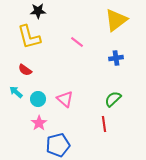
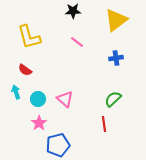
black star: moved 35 px right
cyan arrow: rotated 32 degrees clockwise
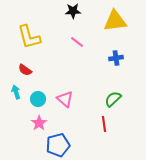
yellow triangle: moved 1 px left, 1 px down; rotated 30 degrees clockwise
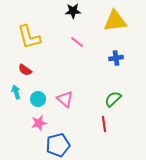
pink star: rotated 21 degrees clockwise
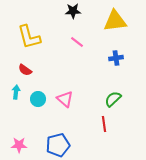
cyan arrow: rotated 24 degrees clockwise
pink star: moved 20 px left, 22 px down; rotated 14 degrees clockwise
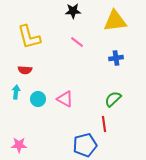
red semicircle: rotated 32 degrees counterclockwise
pink triangle: rotated 12 degrees counterclockwise
blue pentagon: moved 27 px right
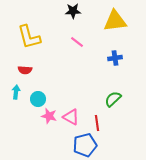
blue cross: moved 1 px left
pink triangle: moved 6 px right, 18 px down
red line: moved 7 px left, 1 px up
pink star: moved 30 px right, 29 px up; rotated 14 degrees clockwise
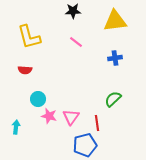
pink line: moved 1 px left
cyan arrow: moved 35 px down
pink triangle: rotated 36 degrees clockwise
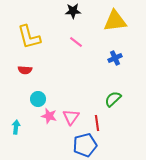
blue cross: rotated 16 degrees counterclockwise
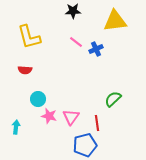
blue cross: moved 19 px left, 9 px up
